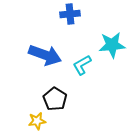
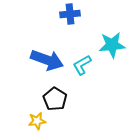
blue arrow: moved 2 px right, 5 px down
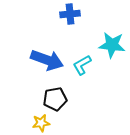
cyan star: rotated 12 degrees clockwise
black pentagon: rotated 30 degrees clockwise
yellow star: moved 4 px right, 2 px down
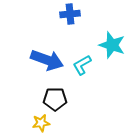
cyan star: rotated 12 degrees clockwise
black pentagon: rotated 10 degrees clockwise
